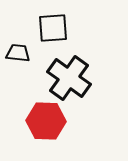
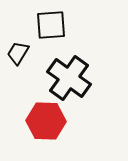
black square: moved 2 px left, 3 px up
black trapezoid: rotated 65 degrees counterclockwise
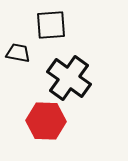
black trapezoid: rotated 70 degrees clockwise
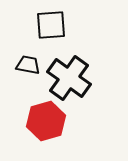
black trapezoid: moved 10 px right, 12 px down
red hexagon: rotated 18 degrees counterclockwise
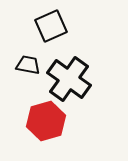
black square: moved 1 px down; rotated 20 degrees counterclockwise
black cross: moved 1 px down
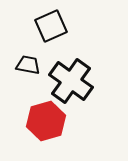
black cross: moved 2 px right, 2 px down
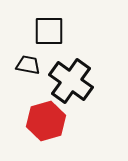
black square: moved 2 px left, 5 px down; rotated 24 degrees clockwise
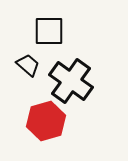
black trapezoid: rotated 30 degrees clockwise
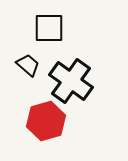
black square: moved 3 px up
